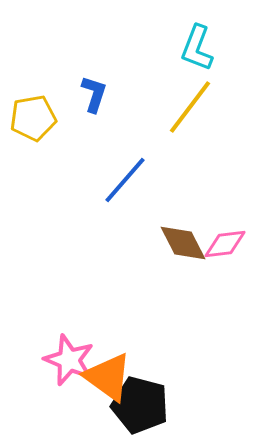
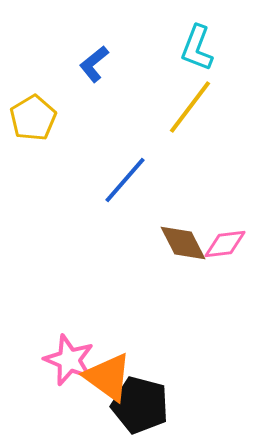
blue L-shape: moved 30 px up; rotated 147 degrees counterclockwise
yellow pentagon: rotated 21 degrees counterclockwise
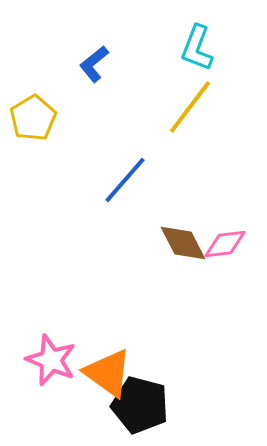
pink star: moved 18 px left
orange triangle: moved 4 px up
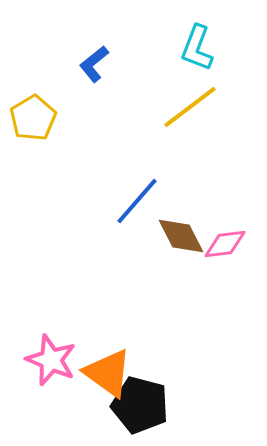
yellow line: rotated 16 degrees clockwise
blue line: moved 12 px right, 21 px down
brown diamond: moved 2 px left, 7 px up
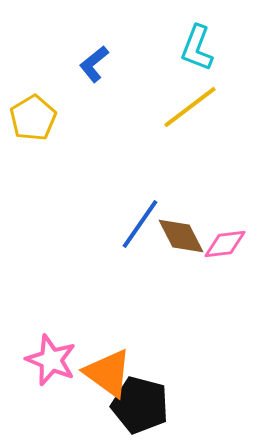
blue line: moved 3 px right, 23 px down; rotated 6 degrees counterclockwise
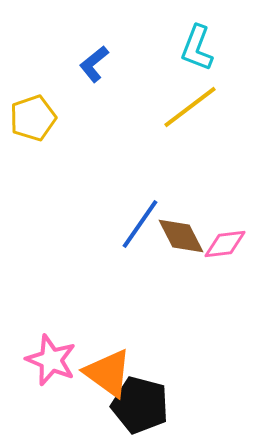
yellow pentagon: rotated 12 degrees clockwise
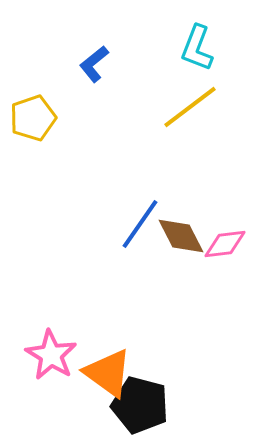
pink star: moved 5 px up; rotated 9 degrees clockwise
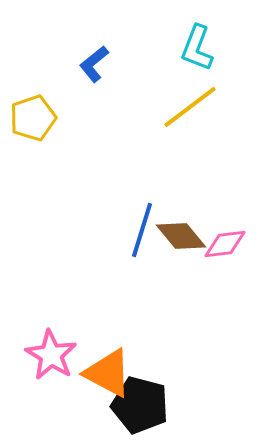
blue line: moved 2 px right, 6 px down; rotated 18 degrees counterclockwise
brown diamond: rotated 12 degrees counterclockwise
orange triangle: rotated 8 degrees counterclockwise
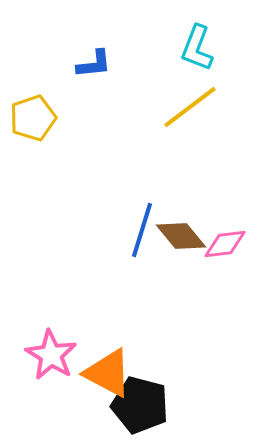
blue L-shape: rotated 147 degrees counterclockwise
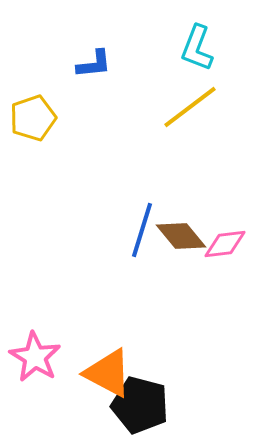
pink star: moved 16 px left, 2 px down
